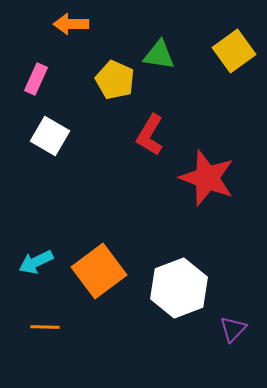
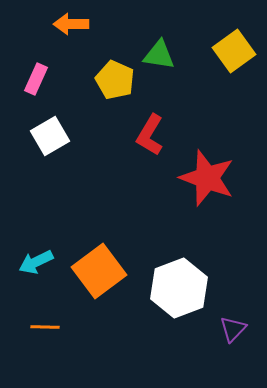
white square: rotated 30 degrees clockwise
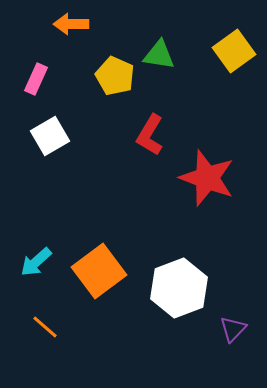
yellow pentagon: moved 4 px up
cyan arrow: rotated 16 degrees counterclockwise
orange line: rotated 40 degrees clockwise
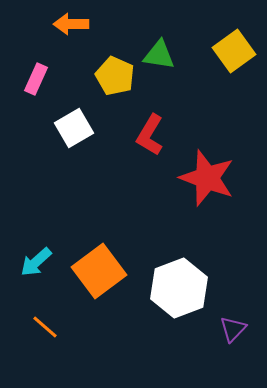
white square: moved 24 px right, 8 px up
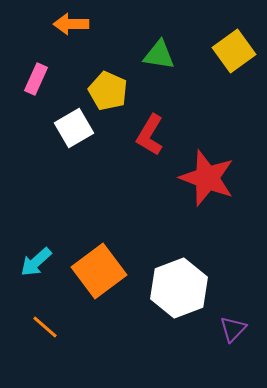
yellow pentagon: moved 7 px left, 15 px down
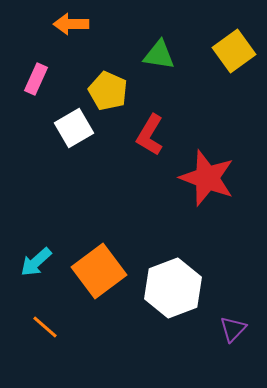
white hexagon: moved 6 px left
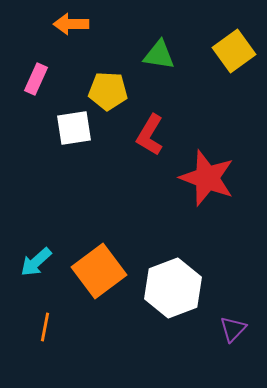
yellow pentagon: rotated 21 degrees counterclockwise
white square: rotated 21 degrees clockwise
orange line: rotated 60 degrees clockwise
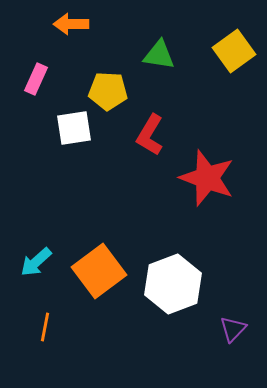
white hexagon: moved 4 px up
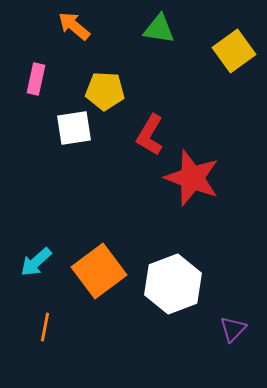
orange arrow: moved 3 px right, 2 px down; rotated 40 degrees clockwise
green triangle: moved 26 px up
pink rectangle: rotated 12 degrees counterclockwise
yellow pentagon: moved 3 px left
red star: moved 15 px left
